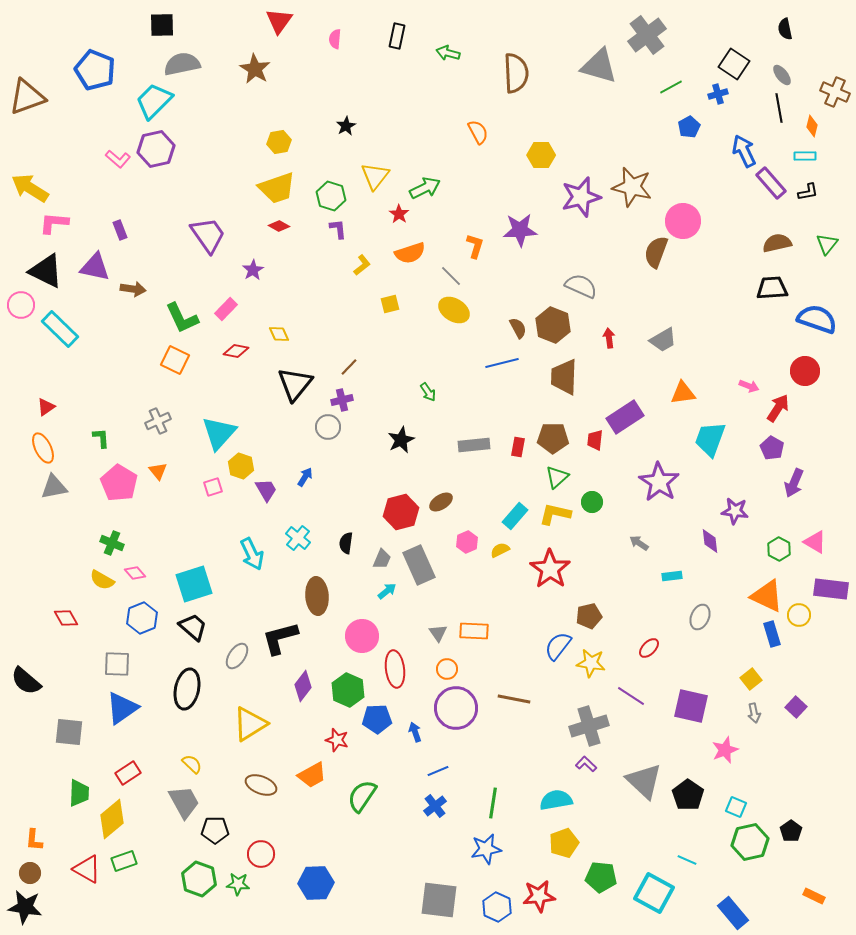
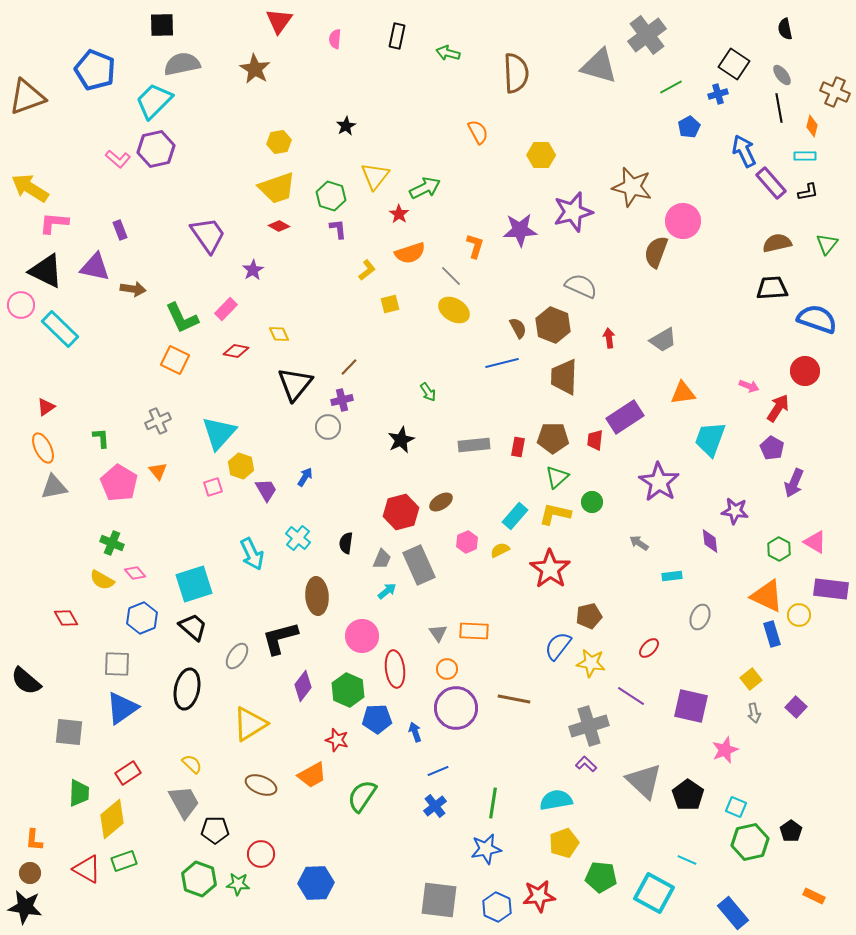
purple star at (581, 197): moved 8 px left, 15 px down
yellow L-shape at (362, 265): moved 5 px right, 5 px down
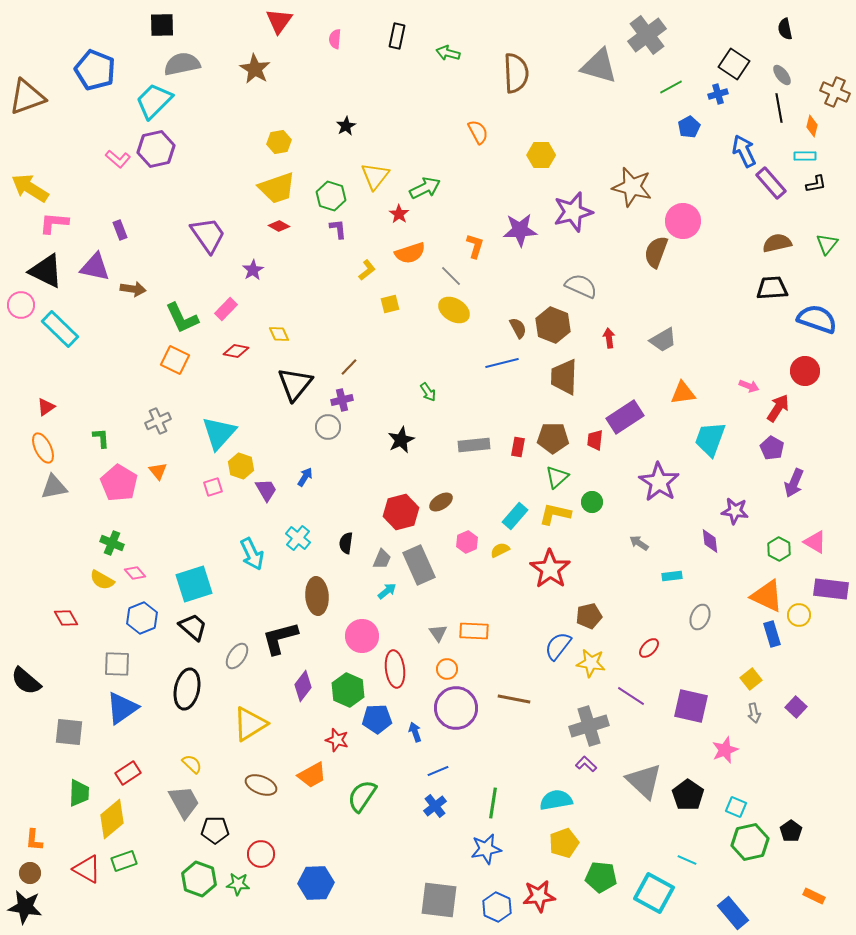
black L-shape at (808, 192): moved 8 px right, 8 px up
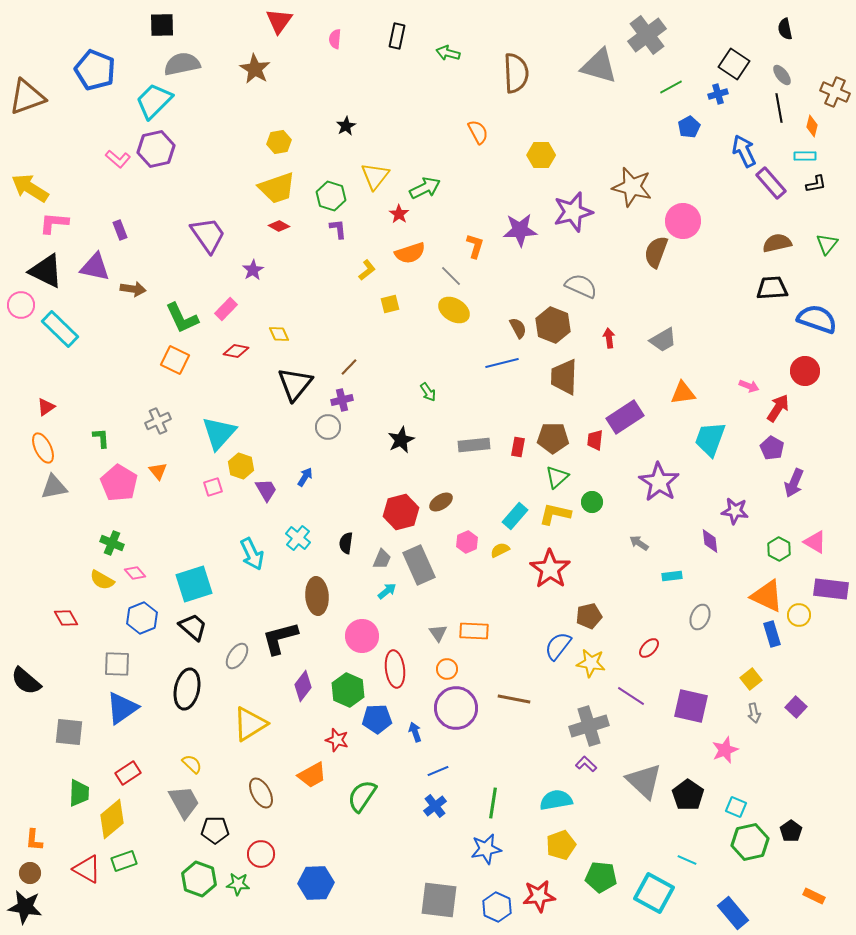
brown ellipse at (261, 785): moved 8 px down; rotated 40 degrees clockwise
yellow pentagon at (564, 843): moved 3 px left, 2 px down
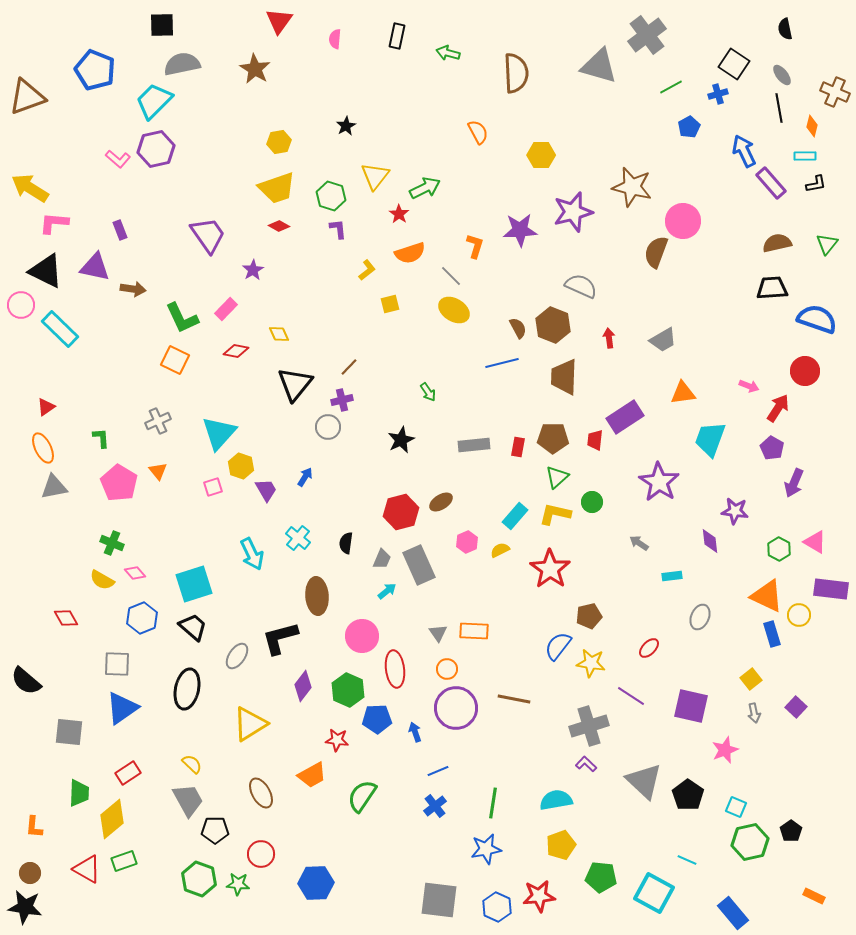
red star at (337, 740): rotated 10 degrees counterclockwise
gray trapezoid at (184, 802): moved 4 px right, 2 px up
orange L-shape at (34, 840): moved 13 px up
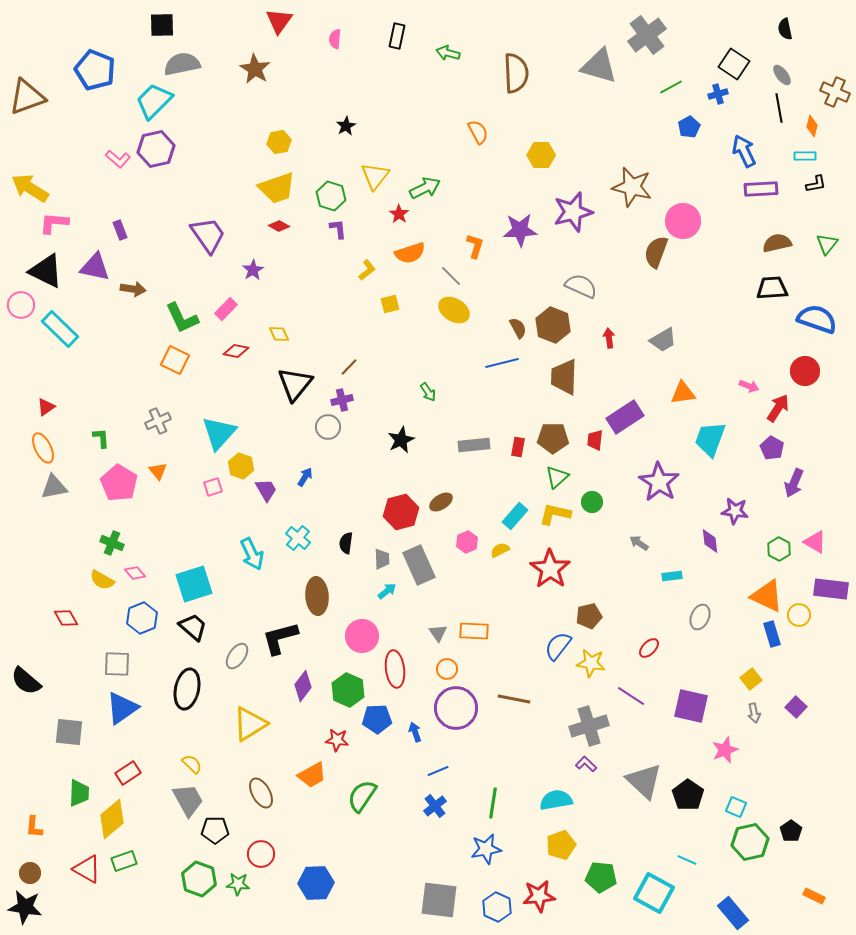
purple rectangle at (771, 183): moved 10 px left, 6 px down; rotated 52 degrees counterclockwise
gray trapezoid at (382, 559): rotated 25 degrees counterclockwise
